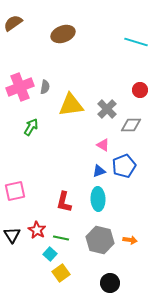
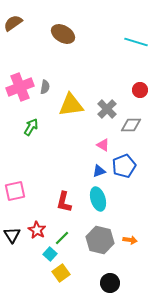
brown ellipse: rotated 50 degrees clockwise
cyan ellipse: rotated 15 degrees counterclockwise
green line: moved 1 px right; rotated 56 degrees counterclockwise
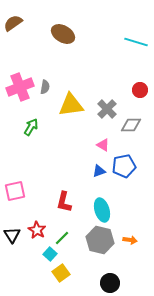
blue pentagon: rotated 10 degrees clockwise
cyan ellipse: moved 4 px right, 11 px down
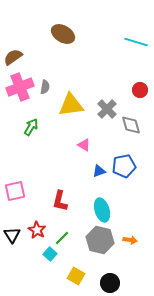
brown semicircle: moved 34 px down
gray diamond: rotated 75 degrees clockwise
pink triangle: moved 19 px left
red L-shape: moved 4 px left, 1 px up
yellow square: moved 15 px right, 3 px down; rotated 24 degrees counterclockwise
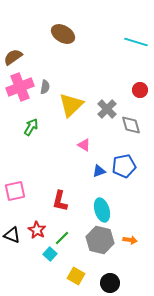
yellow triangle: rotated 36 degrees counterclockwise
black triangle: rotated 36 degrees counterclockwise
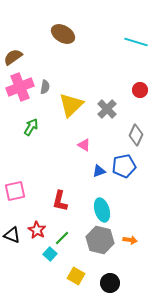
gray diamond: moved 5 px right, 10 px down; rotated 40 degrees clockwise
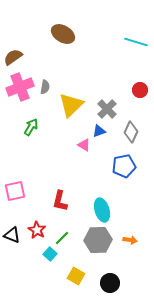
gray diamond: moved 5 px left, 3 px up
blue triangle: moved 40 px up
gray hexagon: moved 2 px left; rotated 16 degrees counterclockwise
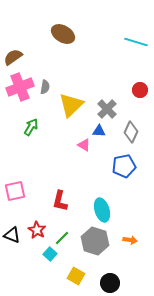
blue triangle: rotated 24 degrees clockwise
gray hexagon: moved 3 px left, 1 px down; rotated 20 degrees clockwise
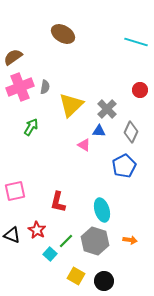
blue pentagon: rotated 15 degrees counterclockwise
red L-shape: moved 2 px left, 1 px down
green line: moved 4 px right, 3 px down
black circle: moved 6 px left, 2 px up
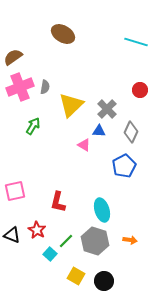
green arrow: moved 2 px right, 1 px up
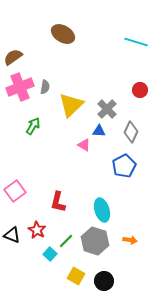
pink square: rotated 25 degrees counterclockwise
